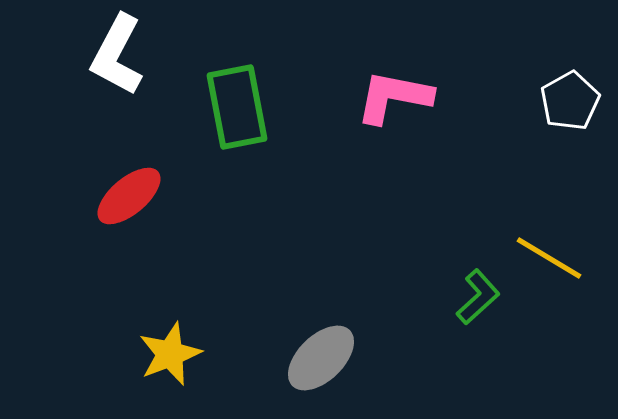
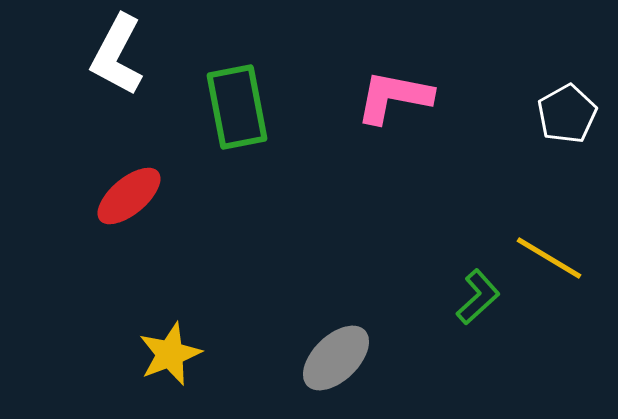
white pentagon: moved 3 px left, 13 px down
gray ellipse: moved 15 px right
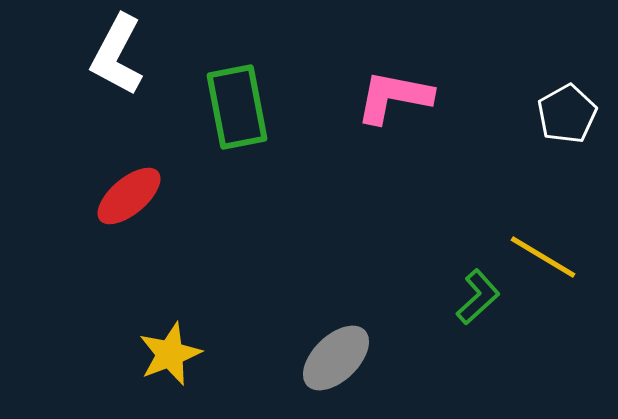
yellow line: moved 6 px left, 1 px up
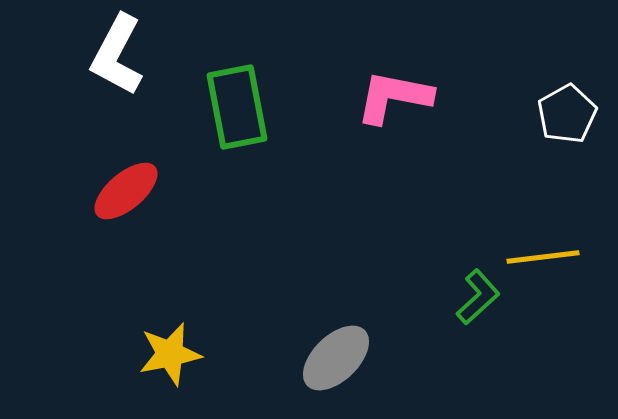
red ellipse: moved 3 px left, 5 px up
yellow line: rotated 38 degrees counterclockwise
yellow star: rotated 10 degrees clockwise
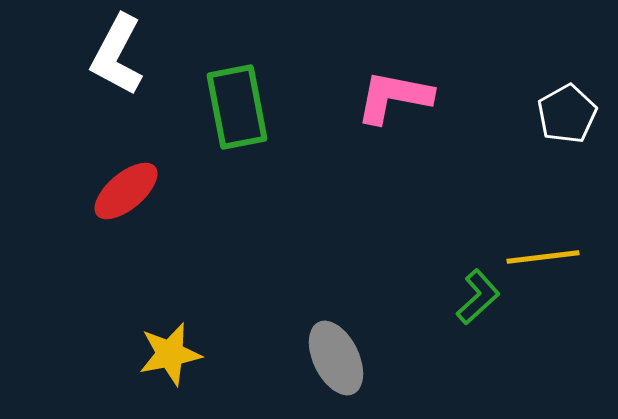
gray ellipse: rotated 72 degrees counterclockwise
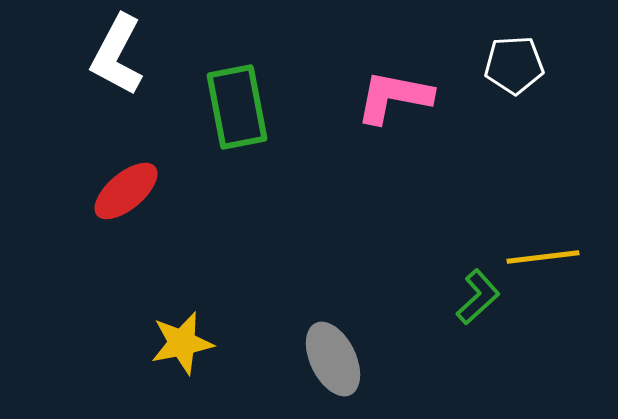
white pentagon: moved 53 px left, 49 px up; rotated 26 degrees clockwise
yellow star: moved 12 px right, 11 px up
gray ellipse: moved 3 px left, 1 px down
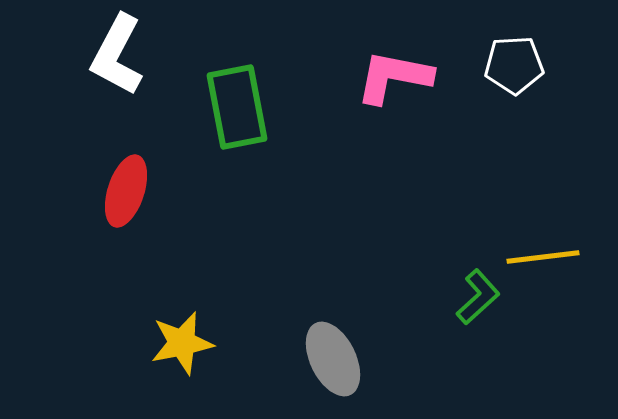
pink L-shape: moved 20 px up
red ellipse: rotated 32 degrees counterclockwise
